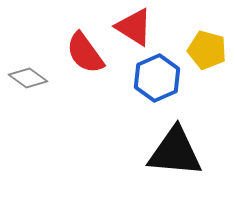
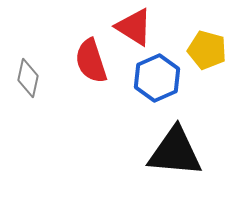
red semicircle: moved 6 px right, 8 px down; rotated 18 degrees clockwise
gray diamond: rotated 66 degrees clockwise
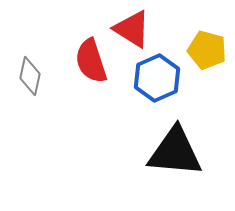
red triangle: moved 2 px left, 2 px down
gray diamond: moved 2 px right, 2 px up
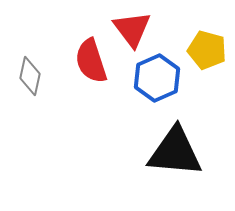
red triangle: rotated 21 degrees clockwise
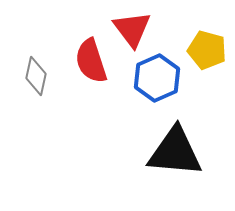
gray diamond: moved 6 px right
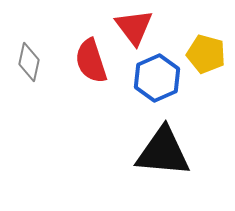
red triangle: moved 2 px right, 2 px up
yellow pentagon: moved 1 px left, 4 px down
gray diamond: moved 7 px left, 14 px up
black triangle: moved 12 px left
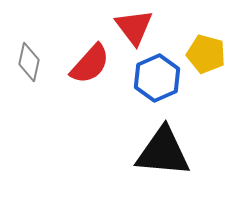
red semicircle: moved 1 px left, 3 px down; rotated 120 degrees counterclockwise
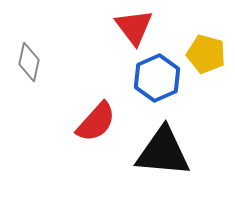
red semicircle: moved 6 px right, 58 px down
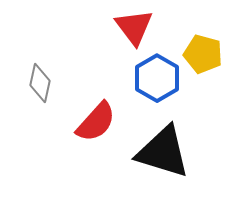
yellow pentagon: moved 3 px left
gray diamond: moved 11 px right, 21 px down
blue hexagon: rotated 6 degrees counterclockwise
black triangle: rotated 12 degrees clockwise
